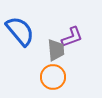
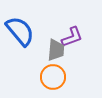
gray trapezoid: rotated 10 degrees clockwise
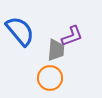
purple L-shape: moved 1 px up
orange circle: moved 3 px left, 1 px down
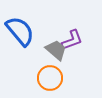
purple L-shape: moved 4 px down
gray trapezoid: rotated 55 degrees counterclockwise
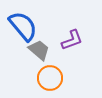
blue semicircle: moved 3 px right, 5 px up
gray trapezoid: moved 17 px left
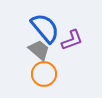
blue semicircle: moved 22 px right, 2 px down
orange circle: moved 6 px left, 4 px up
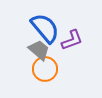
orange circle: moved 1 px right, 5 px up
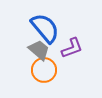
purple L-shape: moved 8 px down
orange circle: moved 1 px left, 1 px down
